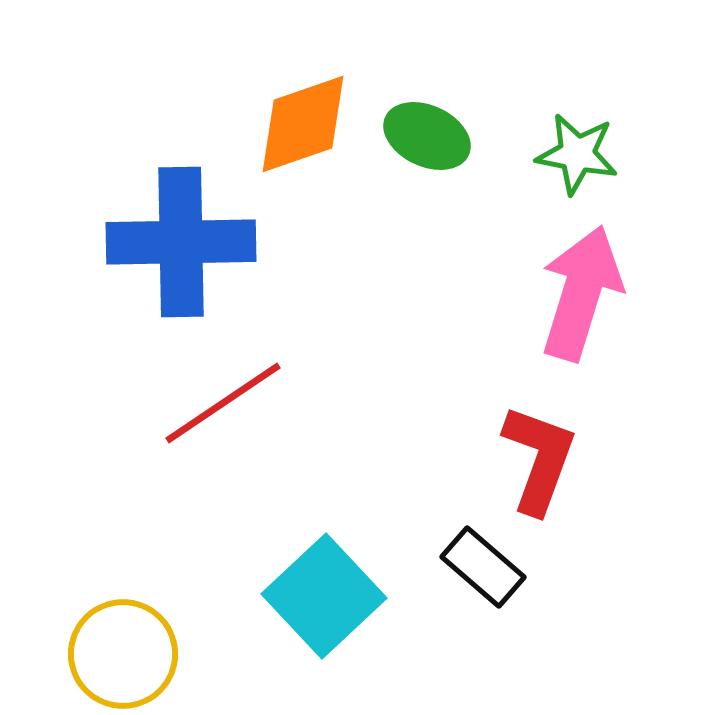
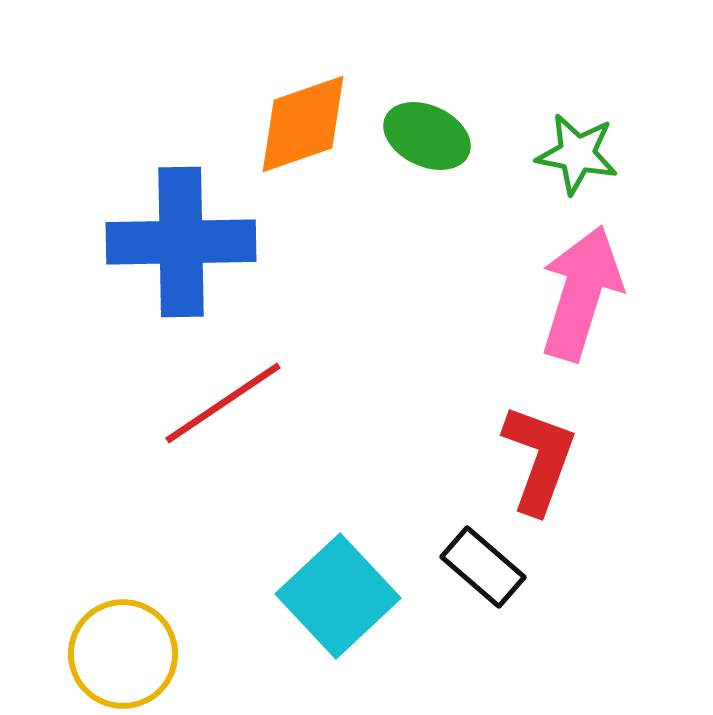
cyan square: moved 14 px right
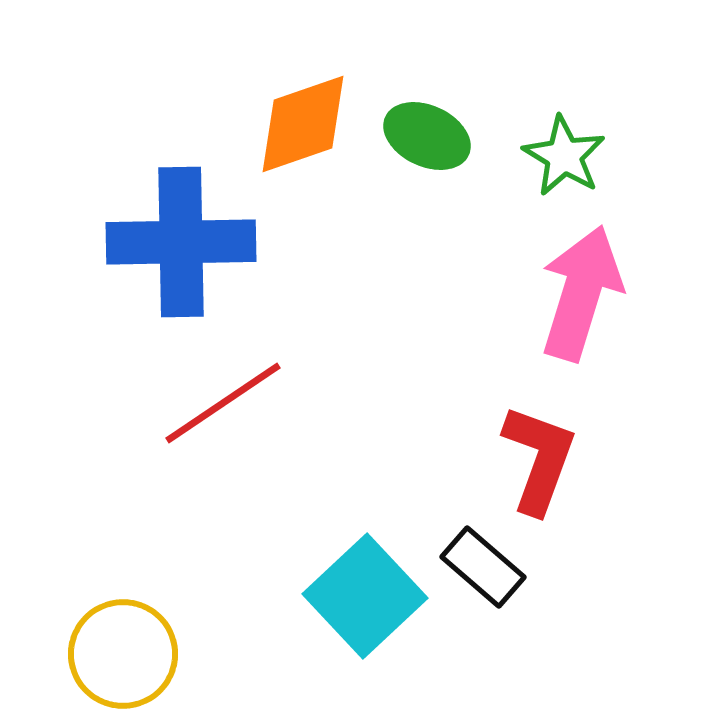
green star: moved 13 px left, 2 px down; rotated 20 degrees clockwise
cyan square: moved 27 px right
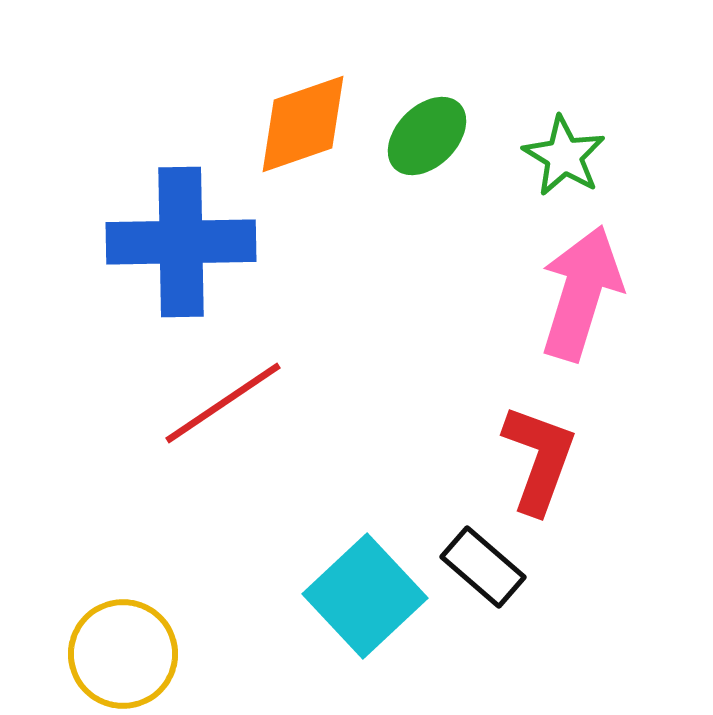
green ellipse: rotated 70 degrees counterclockwise
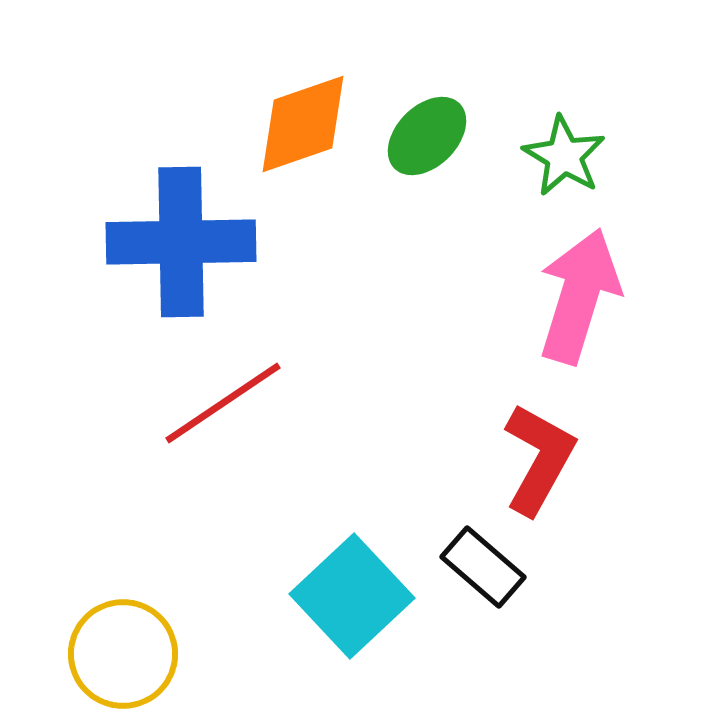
pink arrow: moved 2 px left, 3 px down
red L-shape: rotated 9 degrees clockwise
cyan square: moved 13 px left
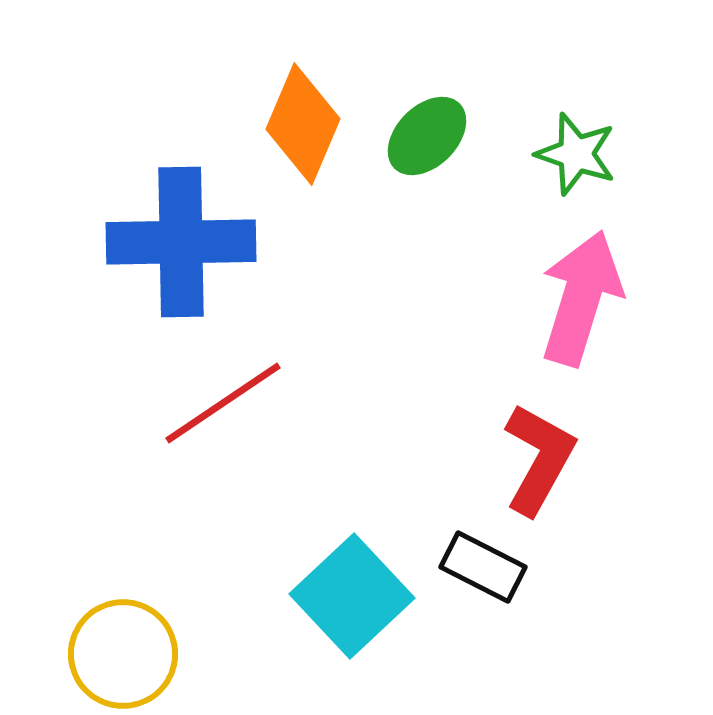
orange diamond: rotated 48 degrees counterclockwise
green star: moved 12 px right, 2 px up; rotated 12 degrees counterclockwise
pink arrow: moved 2 px right, 2 px down
black rectangle: rotated 14 degrees counterclockwise
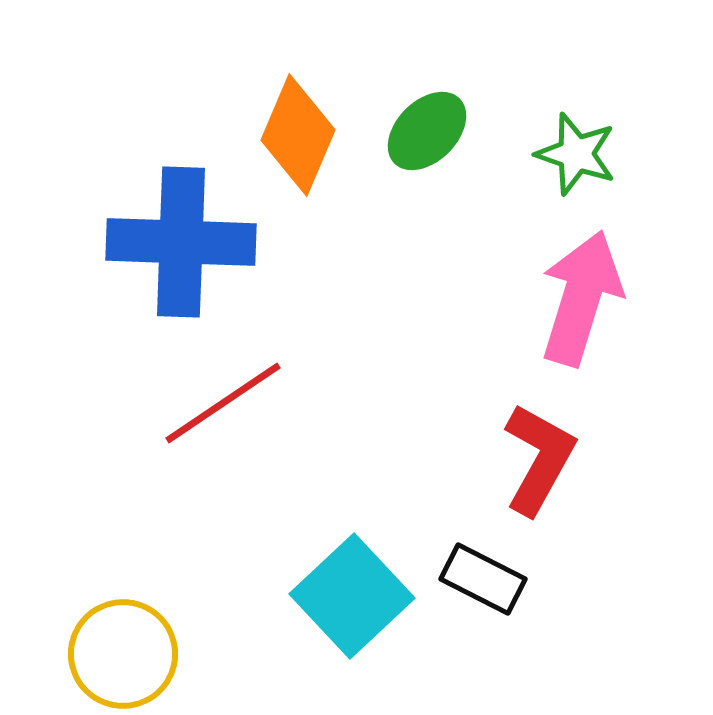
orange diamond: moved 5 px left, 11 px down
green ellipse: moved 5 px up
blue cross: rotated 3 degrees clockwise
black rectangle: moved 12 px down
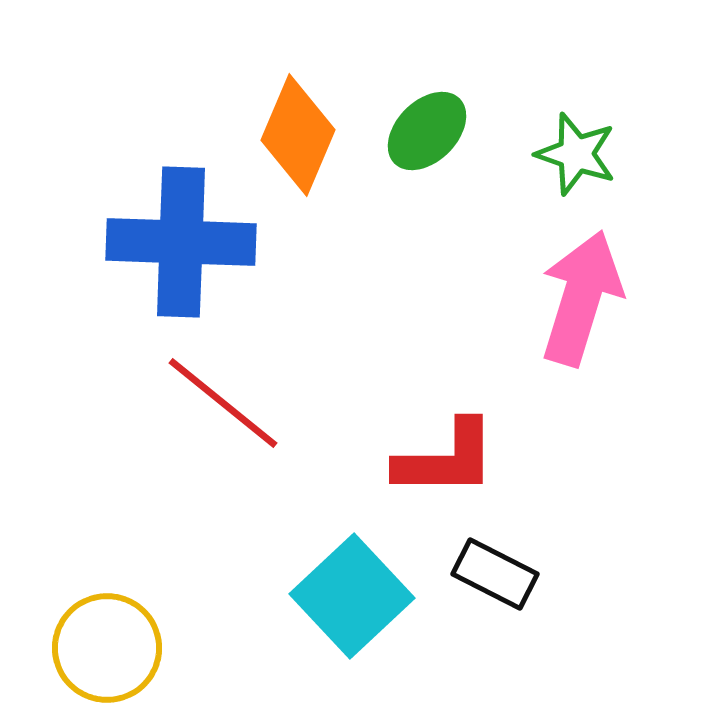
red line: rotated 73 degrees clockwise
red L-shape: moved 93 px left; rotated 61 degrees clockwise
black rectangle: moved 12 px right, 5 px up
yellow circle: moved 16 px left, 6 px up
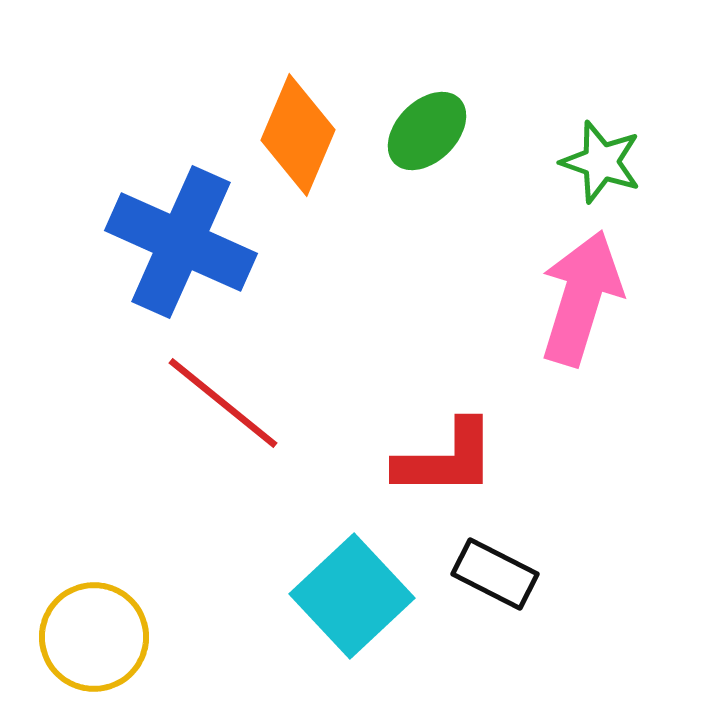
green star: moved 25 px right, 8 px down
blue cross: rotated 22 degrees clockwise
yellow circle: moved 13 px left, 11 px up
